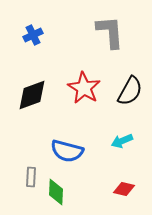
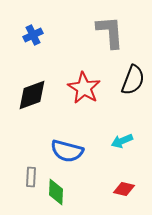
black semicircle: moved 3 px right, 11 px up; rotated 8 degrees counterclockwise
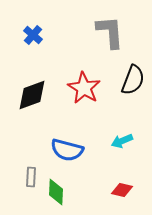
blue cross: rotated 24 degrees counterclockwise
blue semicircle: moved 1 px up
red diamond: moved 2 px left, 1 px down
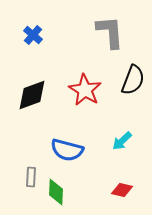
red star: moved 1 px right, 2 px down
cyan arrow: rotated 20 degrees counterclockwise
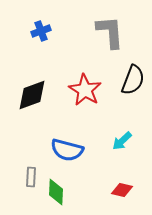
blue cross: moved 8 px right, 4 px up; rotated 30 degrees clockwise
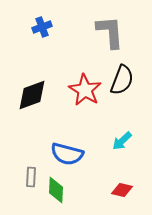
blue cross: moved 1 px right, 4 px up
black semicircle: moved 11 px left
blue semicircle: moved 4 px down
green diamond: moved 2 px up
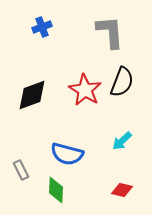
black semicircle: moved 2 px down
gray rectangle: moved 10 px left, 7 px up; rotated 30 degrees counterclockwise
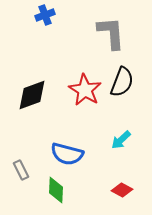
blue cross: moved 3 px right, 12 px up
gray L-shape: moved 1 px right, 1 px down
cyan arrow: moved 1 px left, 1 px up
red diamond: rotated 15 degrees clockwise
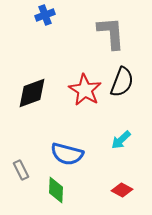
black diamond: moved 2 px up
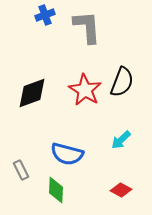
gray L-shape: moved 24 px left, 6 px up
red diamond: moved 1 px left
